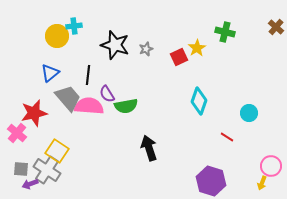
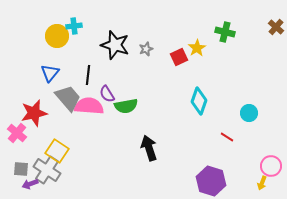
blue triangle: rotated 12 degrees counterclockwise
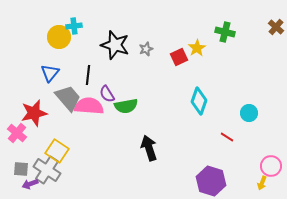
yellow circle: moved 2 px right, 1 px down
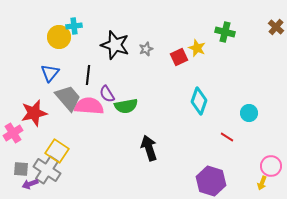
yellow star: rotated 18 degrees counterclockwise
pink cross: moved 4 px left; rotated 18 degrees clockwise
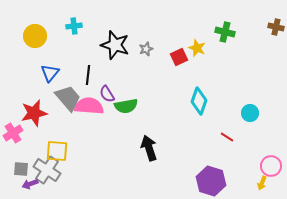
brown cross: rotated 28 degrees counterclockwise
yellow circle: moved 24 px left, 1 px up
cyan circle: moved 1 px right
yellow square: rotated 30 degrees counterclockwise
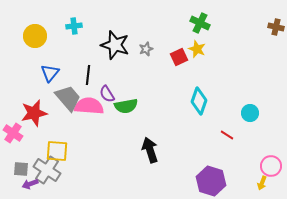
green cross: moved 25 px left, 9 px up; rotated 12 degrees clockwise
yellow star: moved 1 px down
pink cross: rotated 24 degrees counterclockwise
red line: moved 2 px up
black arrow: moved 1 px right, 2 px down
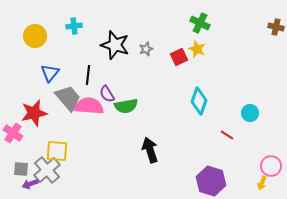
gray cross: rotated 16 degrees clockwise
